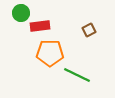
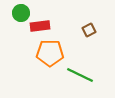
green line: moved 3 px right
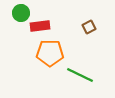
brown square: moved 3 px up
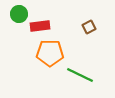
green circle: moved 2 px left, 1 px down
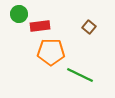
brown square: rotated 24 degrees counterclockwise
orange pentagon: moved 1 px right, 1 px up
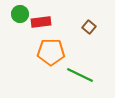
green circle: moved 1 px right
red rectangle: moved 1 px right, 4 px up
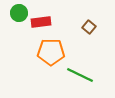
green circle: moved 1 px left, 1 px up
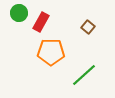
red rectangle: rotated 54 degrees counterclockwise
brown square: moved 1 px left
green line: moved 4 px right; rotated 68 degrees counterclockwise
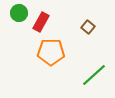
green line: moved 10 px right
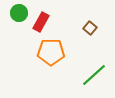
brown square: moved 2 px right, 1 px down
